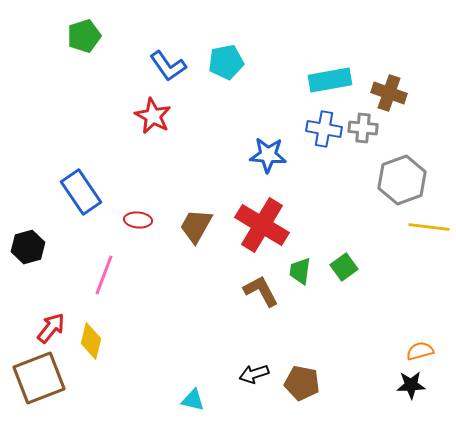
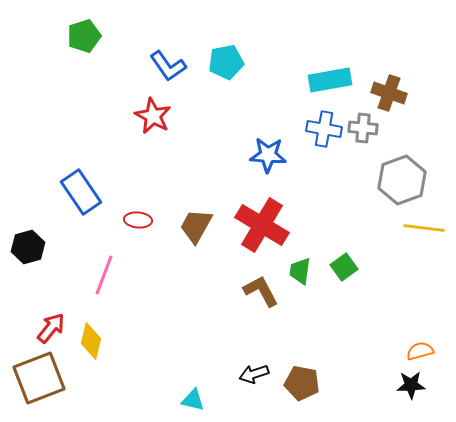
yellow line: moved 5 px left, 1 px down
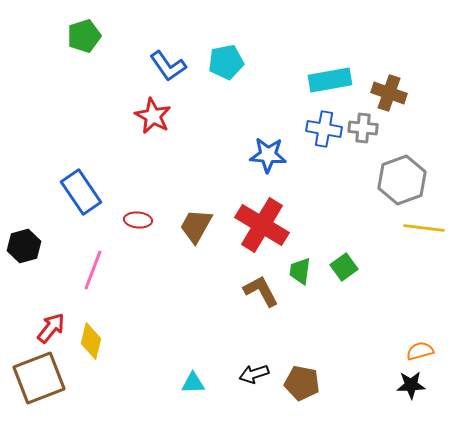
black hexagon: moved 4 px left, 1 px up
pink line: moved 11 px left, 5 px up
cyan triangle: moved 17 px up; rotated 15 degrees counterclockwise
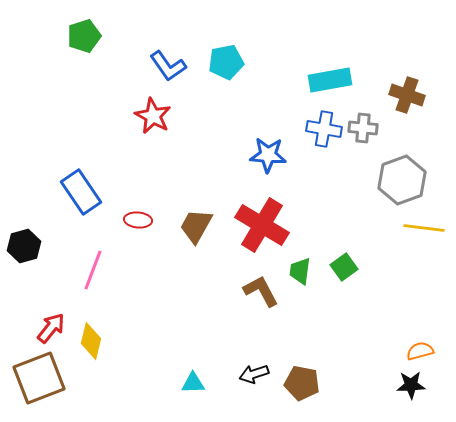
brown cross: moved 18 px right, 2 px down
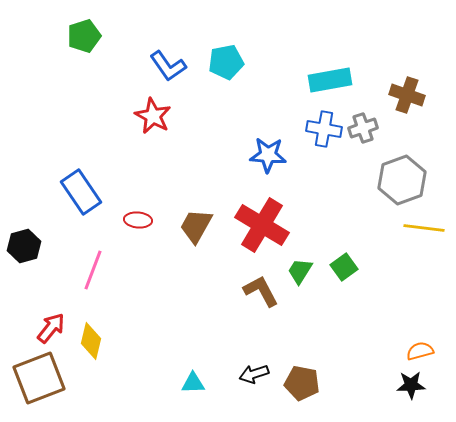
gray cross: rotated 24 degrees counterclockwise
green trapezoid: rotated 24 degrees clockwise
